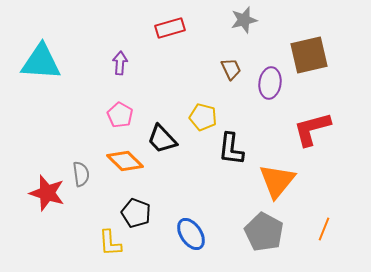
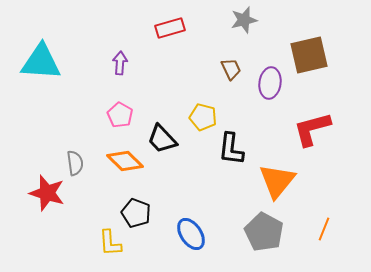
gray semicircle: moved 6 px left, 11 px up
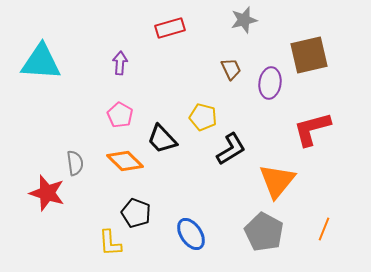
black L-shape: rotated 128 degrees counterclockwise
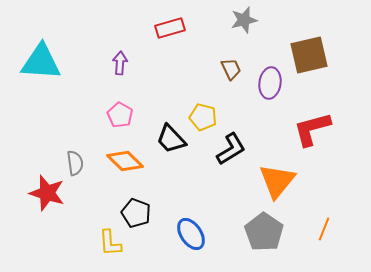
black trapezoid: moved 9 px right
gray pentagon: rotated 6 degrees clockwise
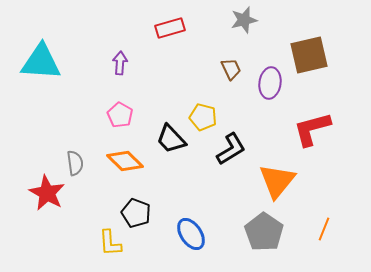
red star: rotated 12 degrees clockwise
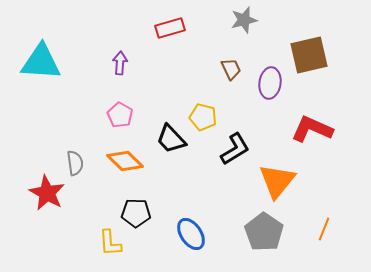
red L-shape: rotated 39 degrees clockwise
black L-shape: moved 4 px right
black pentagon: rotated 20 degrees counterclockwise
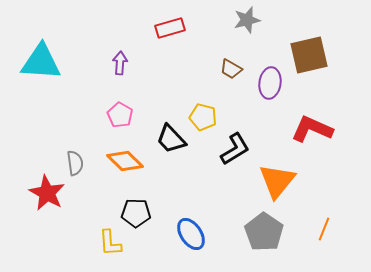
gray star: moved 3 px right
brown trapezoid: rotated 145 degrees clockwise
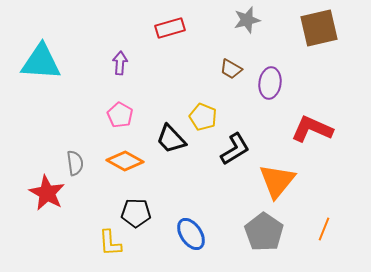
brown square: moved 10 px right, 27 px up
yellow pentagon: rotated 8 degrees clockwise
orange diamond: rotated 15 degrees counterclockwise
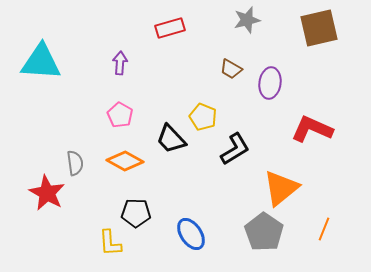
orange triangle: moved 4 px right, 7 px down; rotated 12 degrees clockwise
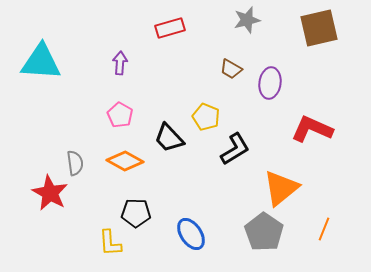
yellow pentagon: moved 3 px right
black trapezoid: moved 2 px left, 1 px up
red star: moved 3 px right
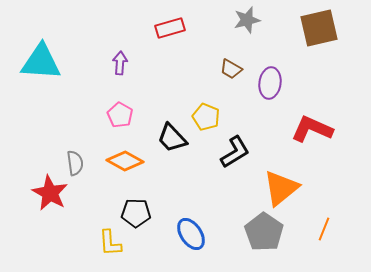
black trapezoid: moved 3 px right
black L-shape: moved 3 px down
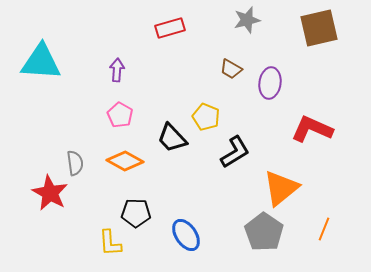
purple arrow: moved 3 px left, 7 px down
blue ellipse: moved 5 px left, 1 px down
